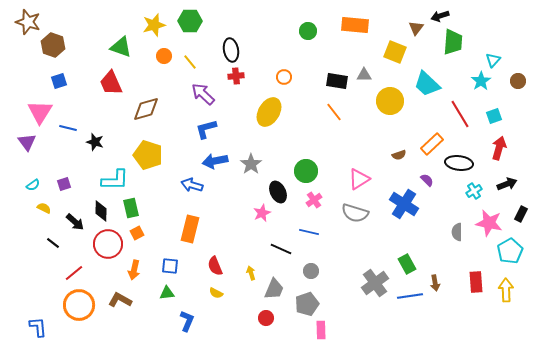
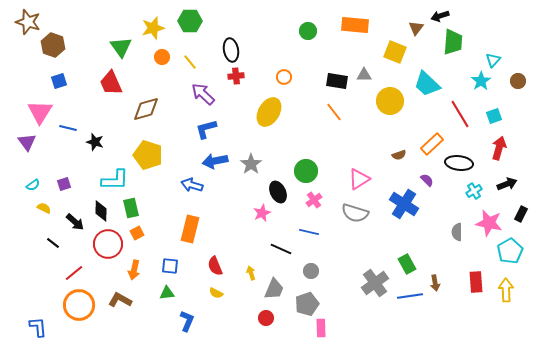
yellow star at (154, 25): moved 1 px left, 3 px down
green triangle at (121, 47): rotated 35 degrees clockwise
orange circle at (164, 56): moved 2 px left, 1 px down
pink rectangle at (321, 330): moved 2 px up
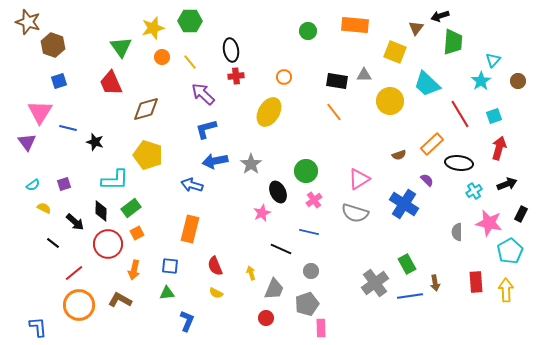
green rectangle at (131, 208): rotated 66 degrees clockwise
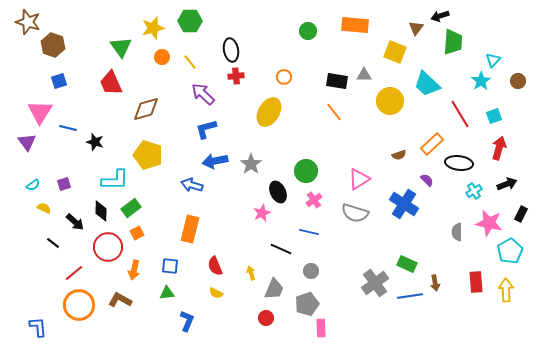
red circle at (108, 244): moved 3 px down
green rectangle at (407, 264): rotated 36 degrees counterclockwise
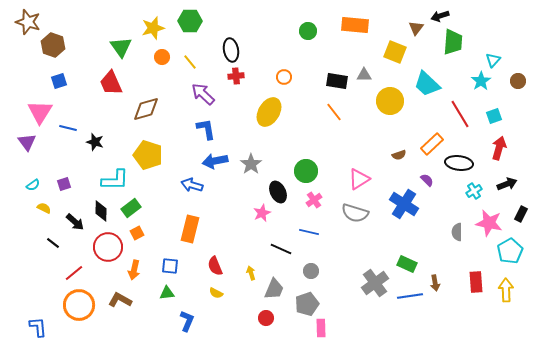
blue L-shape at (206, 129): rotated 95 degrees clockwise
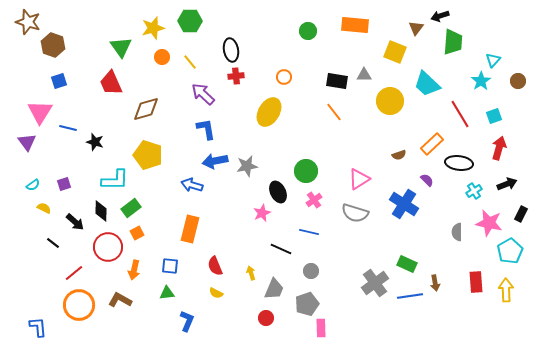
gray star at (251, 164): moved 4 px left, 2 px down; rotated 25 degrees clockwise
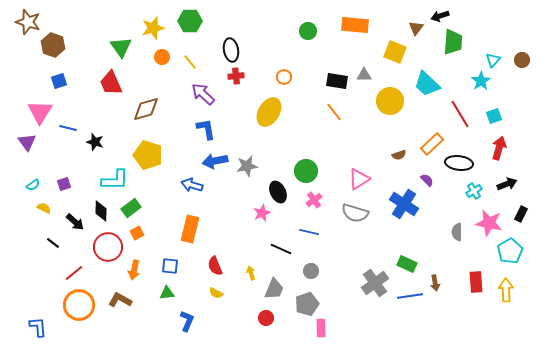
brown circle at (518, 81): moved 4 px right, 21 px up
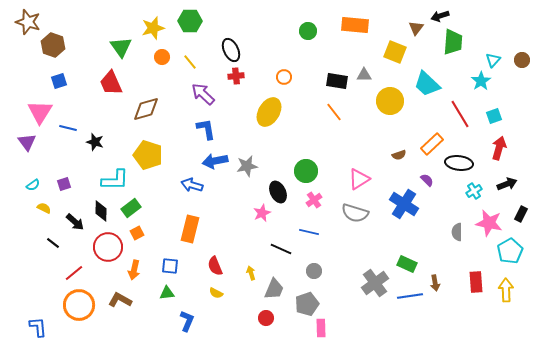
black ellipse at (231, 50): rotated 15 degrees counterclockwise
gray circle at (311, 271): moved 3 px right
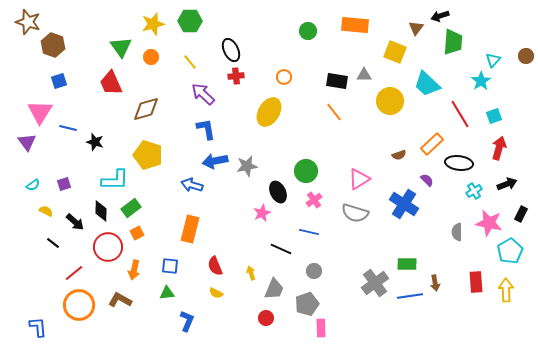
yellow star at (153, 28): moved 4 px up
orange circle at (162, 57): moved 11 px left
brown circle at (522, 60): moved 4 px right, 4 px up
yellow semicircle at (44, 208): moved 2 px right, 3 px down
green rectangle at (407, 264): rotated 24 degrees counterclockwise
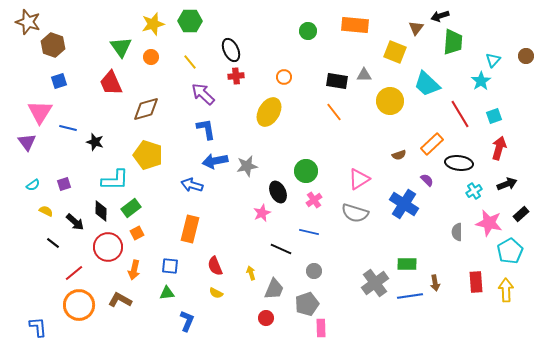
black rectangle at (521, 214): rotated 21 degrees clockwise
